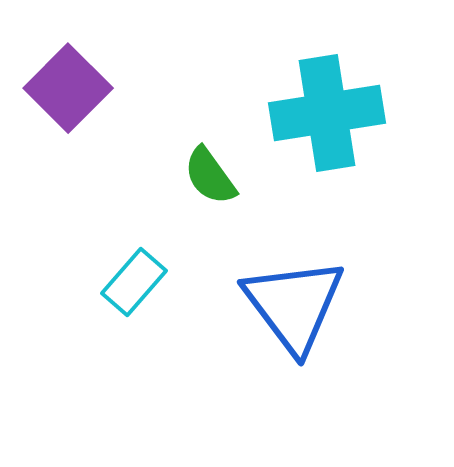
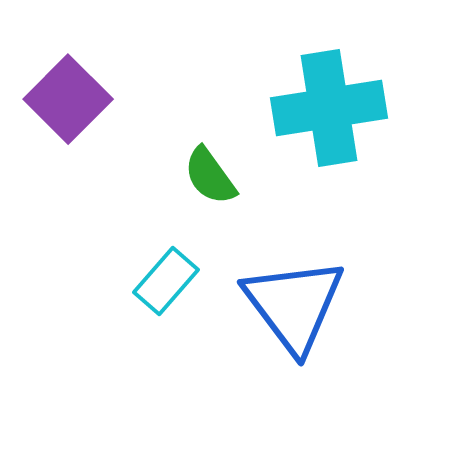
purple square: moved 11 px down
cyan cross: moved 2 px right, 5 px up
cyan rectangle: moved 32 px right, 1 px up
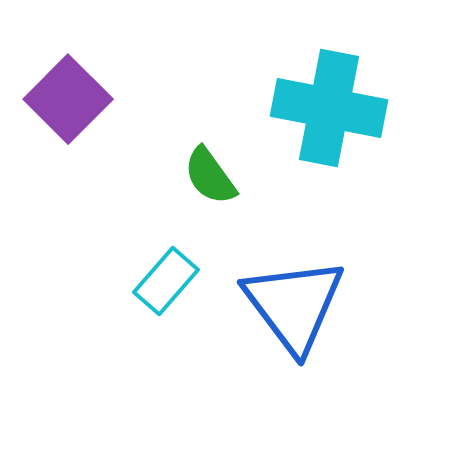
cyan cross: rotated 20 degrees clockwise
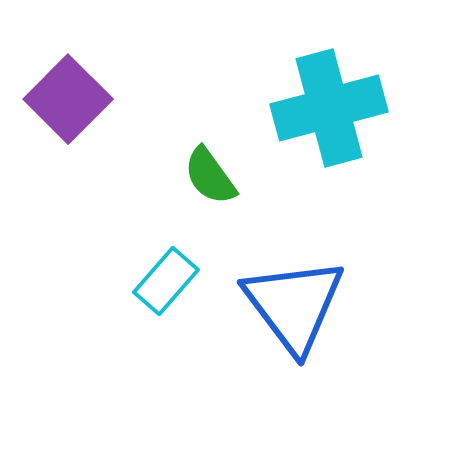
cyan cross: rotated 26 degrees counterclockwise
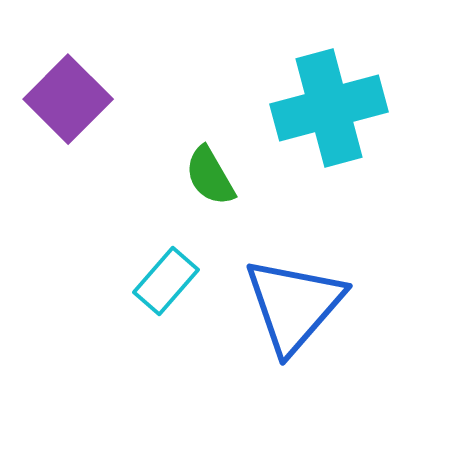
green semicircle: rotated 6 degrees clockwise
blue triangle: rotated 18 degrees clockwise
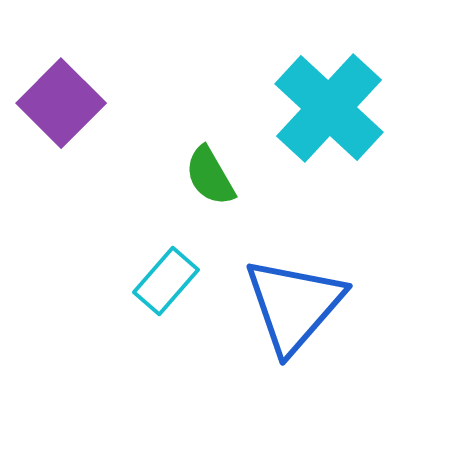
purple square: moved 7 px left, 4 px down
cyan cross: rotated 32 degrees counterclockwise
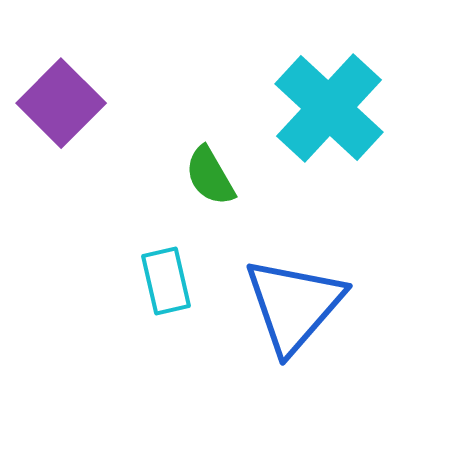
cyan rectangle: rotated 54 degrees counterclockwise
